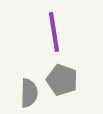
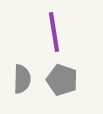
gray semicircle: moved 7 px left, 14 px up
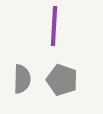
purple line: moved 6 px up; rotated 12 degrees clockwise
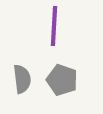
gray semicircle: rotated 8 degrees counterclockwise
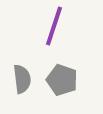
purple line: rotated 15 degrees clockwise
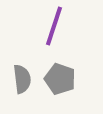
gray pentagon: moved 2 px left, 1 px up
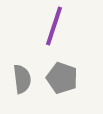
gray pentagon: moved 2 px right, 1 px up
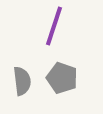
gray semicircle: moved 2 px down
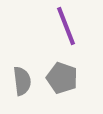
purple line: moved 12 px right; rotated 39 degrees counterclockwise
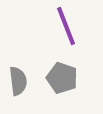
gray semicircle: moved 4 px left
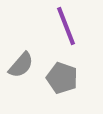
gray semicircle: moved 3 px right, 16 px up; rotated 48 degrees clockwise
